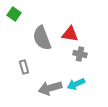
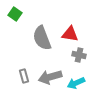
green square: moved 1 px right
gray cross: moved 1 px left, 1 px down
gray rectangle: moved 9 px down
cyan arrow: moved 1 px up
gray arrow: moved 11 px up
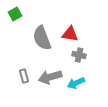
green square: rotated 24 degrees clockwise
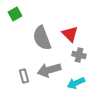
red triangle: rotated 36 degrees clockwise
gray arrow: moved 1 px left, 7 px up
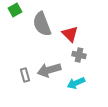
green square: moved 4 px up
gray semicircle: moved 14 px up
gray rectangle: moved 1 px right, 1 px up
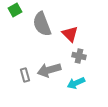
gray cross: moved 1 px down
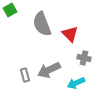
green square: moved 5 px left
gray cross: moved 5 px right, 2 px down
gray arrow: rotated 10 degrees counterclockwise
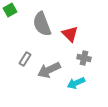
gray rectangle: moved 16 px up; rotated 48 degrees clockwise
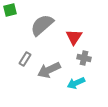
green square: rotated 16 degrees clockwise
gray semicircle: moved 1 px down; rotated 70 degrees clockwise
red triangle: moved 4 px right, 3 px down; rotated 18 degrees clockwise
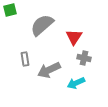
gray rectangle: rotated 40 degrees counterclockwise
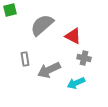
red triangle: moved 1 px left, 1 px up; rotated 36 degrees counterclockwise
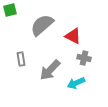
gray rectangle: moved 4 px left
gray arrow: moved 1 px right; rotated 20 degrees counterclockwise
